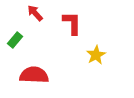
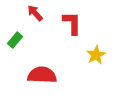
red semicircle: moved 8 px right
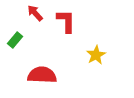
red L-shape: moved 6 px left, 2 px up
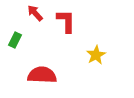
green rectangle: rotated 14 degrees counterclockwise
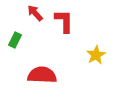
red L-shape: moved 2 px left
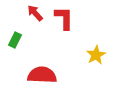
red L-shape: moved 3 px up
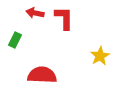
red arrow: rotated 36 degrees counterclockwise
yellow star: moved 4 px right, 1 px down
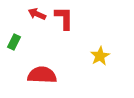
red arrow: moved 2 px right, 1 px down; rotated 12 degrees clockwise
green rectangle: moved 1 px left, 2 px down
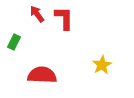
red arrow: rotated 30 degrees clockwise
yellow star: moved 2 px right, 9 px down
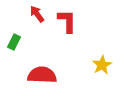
red L-shape: moved 3 px right, 3 px down
